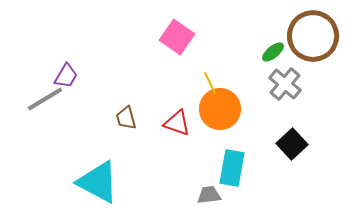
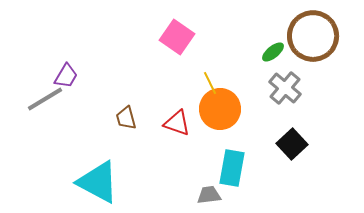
gray cross: moved 4 px down
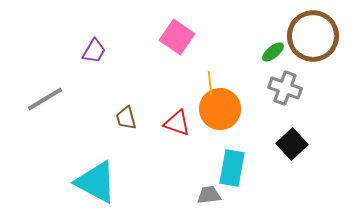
purple trapezoid: moved 28 px right, 25 px up
yellow line: rotated 20 degrees clockwise
gray cross: rotated 20 degrees counterclockwise
cyan triangle: moved 2 px left
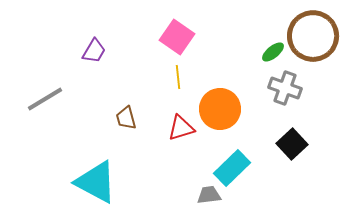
yellow line: moved 32 px left, 6 px up
red triangle: moved 4 px right, 5 px down; rotated 36 degrees counterclockwise
cyan rectangle: rotated 36 degrees clockwise
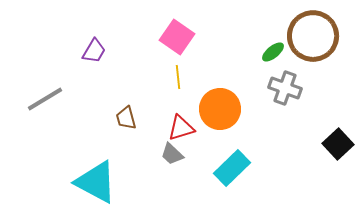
black square: moved 46 px right
gray trapezoid: moved 37 px left, 41 px up; rotated 130 degrees counterclockwise
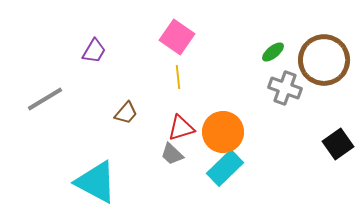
brown circle: moved 11 px right, 24 px down
orange circle: moved 3 px right, 23 px down
brown trapezoid: moved 5 px up; rotated 125 degrees counterclockwise
black square: rotated 8 degrees clockwise
cyan rectangle: moved 7 px left
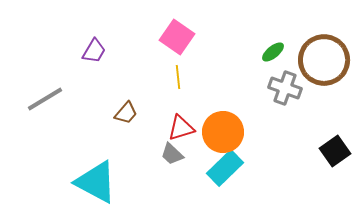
black square: moved 3 px left, 7 px down
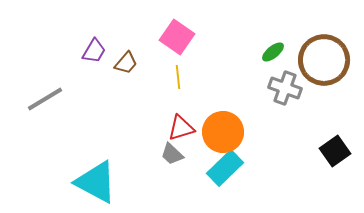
brown trapezoid: moved 50 px up
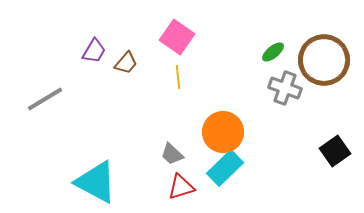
red triangle: moved 59 px down
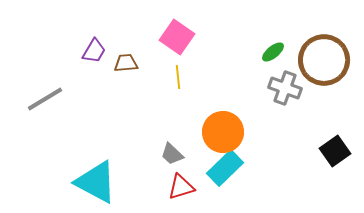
brown trapezoid: rotated 135 degrees counterclockwise
